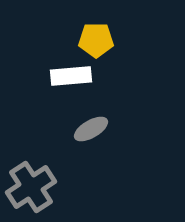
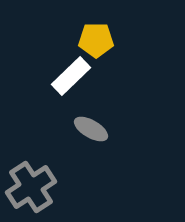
white rectangle: rotated 39 degrees counterclockwise
gray ellipse: rotated 60 degrees clockwise
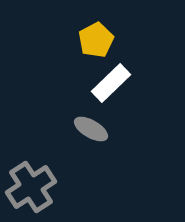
yellow pentagon: rotated 28 degrees counterclockwise
white rectangle: moved 40 px right, 7 px down
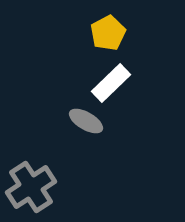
yellow pentagon: moved 12 px right, 7 px up
gray ellipse: moved 5 px left, 8 px up
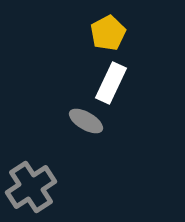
white rectangle: rotated 21 degrees counterclockwise
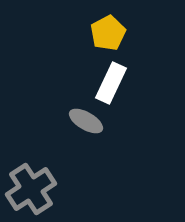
gray cross: moved 2 px down
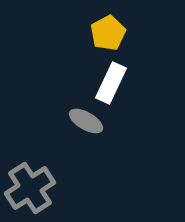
gray cross: moved 1 px left, 1 px up
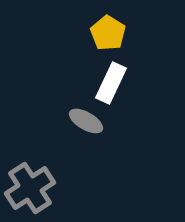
yellow pentagon: rotated 12 degrees counterclockwise
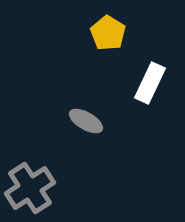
white rectangle: moved 39 px right
